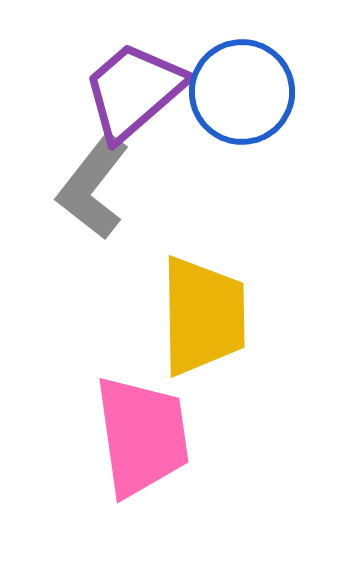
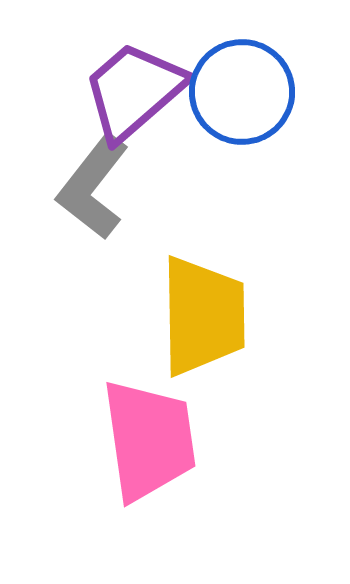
pink trapezoid: moved 7 px right, 4 px down
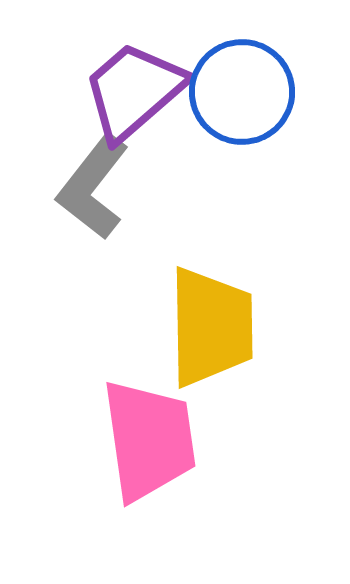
yellow trapezoid: moved 8 px right, 11 px down
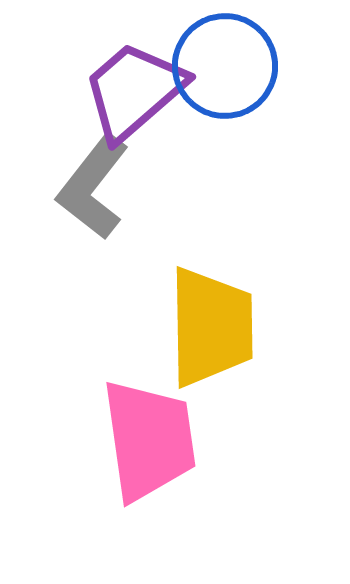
blue circle: moved 17 px left, 26 px up
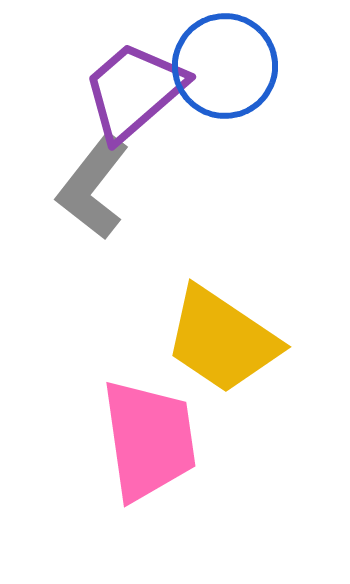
yellow trapezoid: moved 11 px right, 13 px down; rotated 125 degrees clockwise
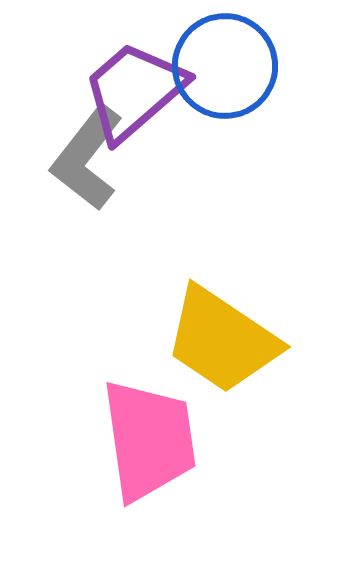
gray L-shape: moved 6 px left, 29 px up
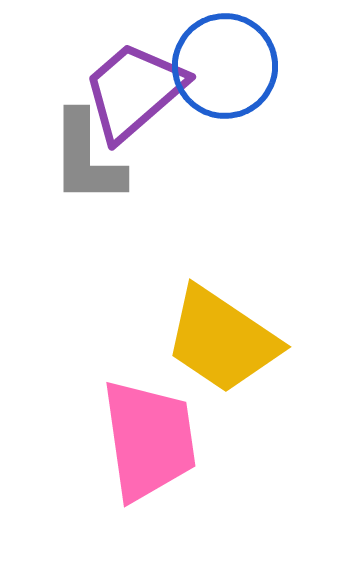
gray L-shape: rotated 38 degrees counterclockwise
